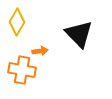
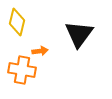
yellow diamond: rotated 16 degrees counterclockwise
black triangle: rotated 20 degrees clockwise
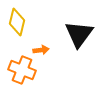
orange arrow: moved 1 px right, 1 px up
orange cross: rotated 12 degrees clockwise
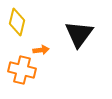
orange cross: rotated 8 degrees counterclockwise
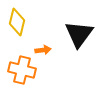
orange arrow: moved 2 px right
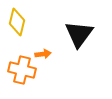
orange arrow: moved 4 px down
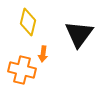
yellow diamond: moved 11 px right
orange arrow: rotated 105 degrees clockwise
